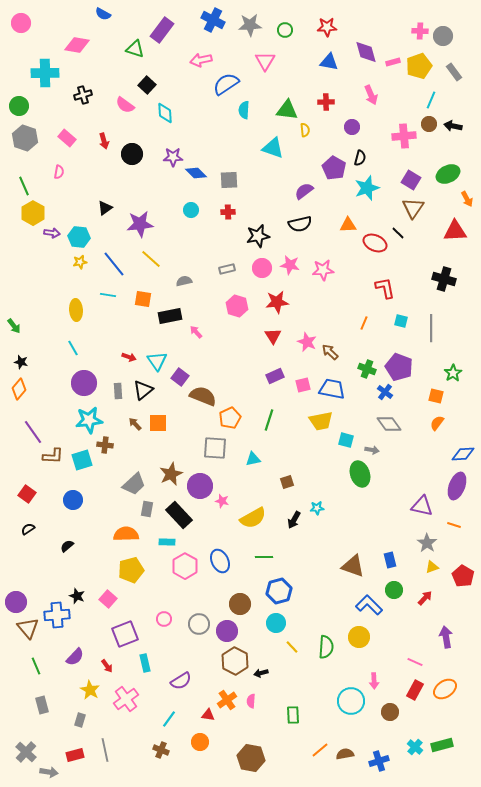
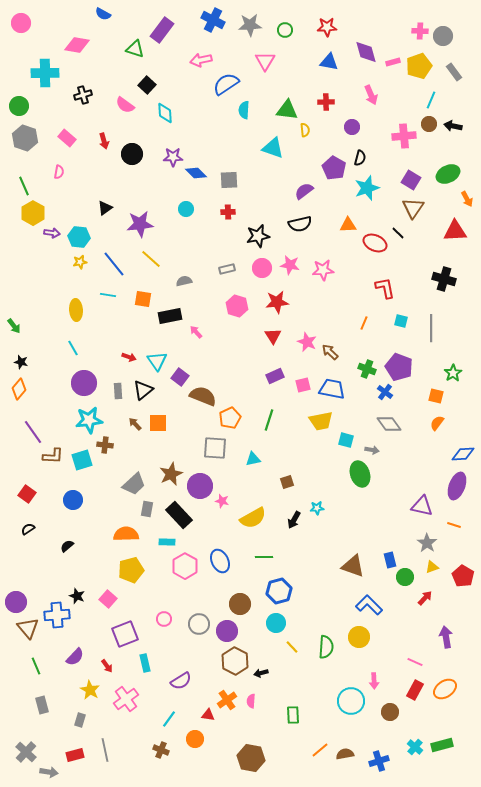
cyan circle at (191, 210): moved 5 px left, 1 px up
green circle at (394, 590): moved 11 px right, 13 px up
orange circle at (200, 742): moved 5 px left, 3 px up
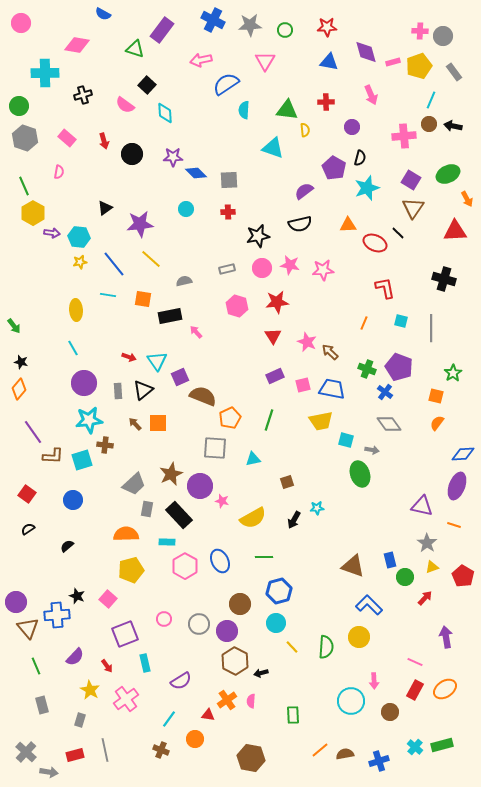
purple square at (180, 377): rotated 30 degrees clockwise
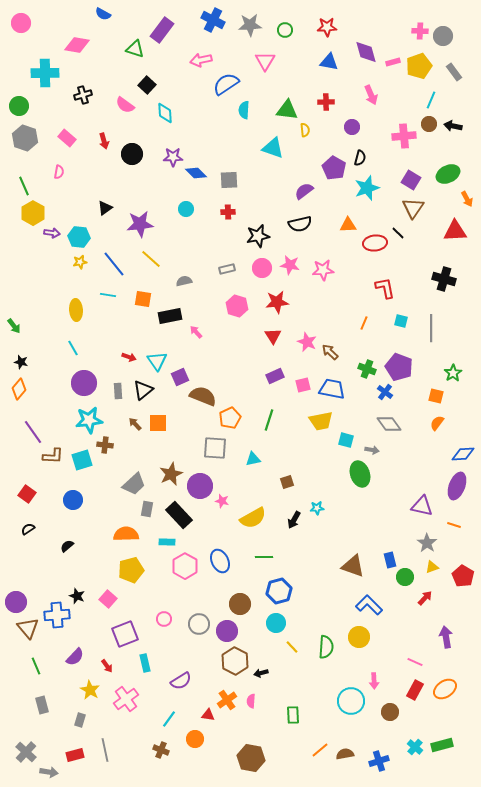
red ellipse at (375, 243): rotated 30 degrees counterclockwise
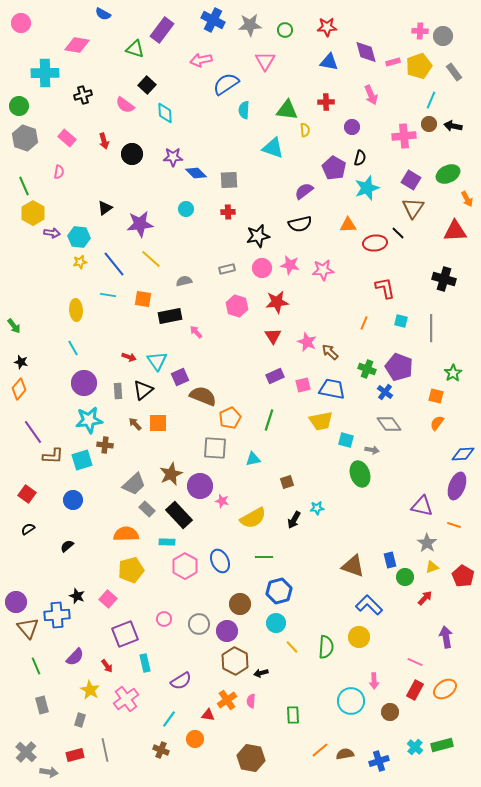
gray rectangle at (147, 509): rotated 56 degrees counterclockwise
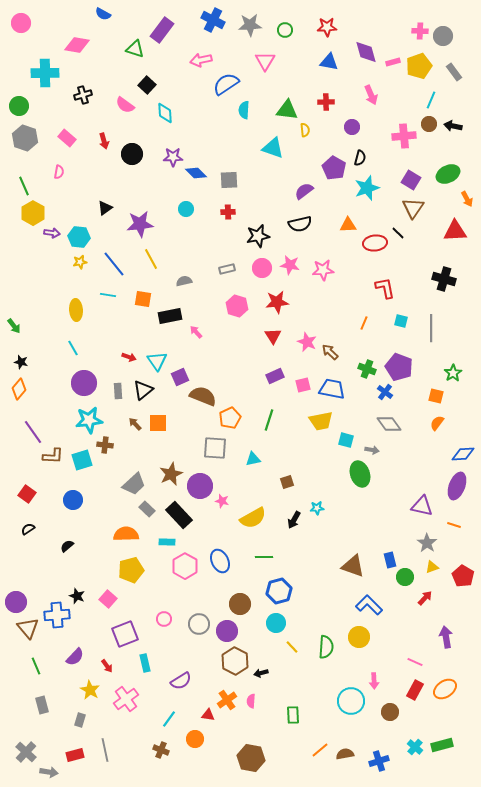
yellow line at (151, 259): rotated 20 degrees clockwise
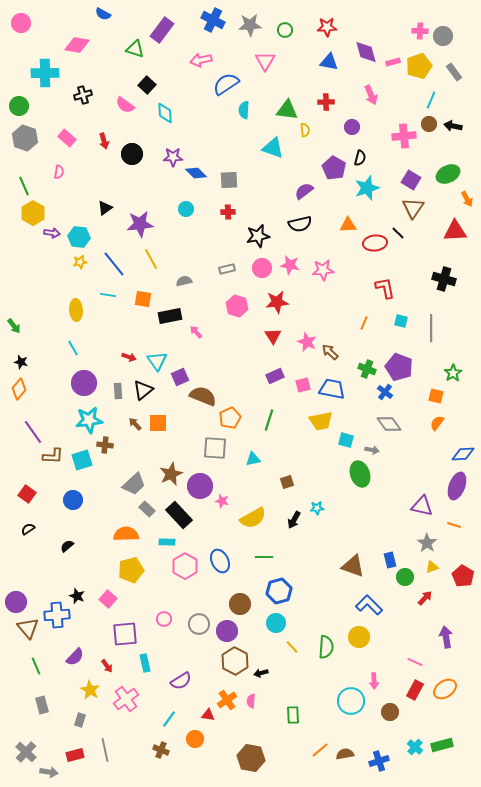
purple square at (125, 634): rotated 16 degrees clockwise
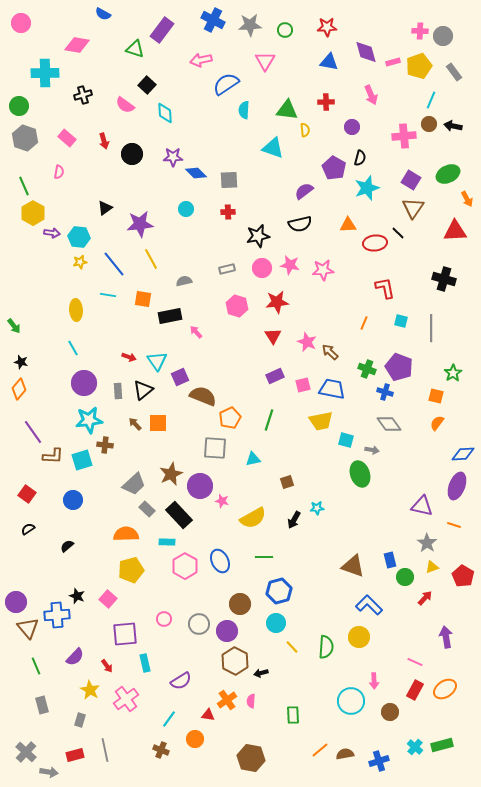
blue cross at (385, 392): rotated 21 degrees counterclockwise
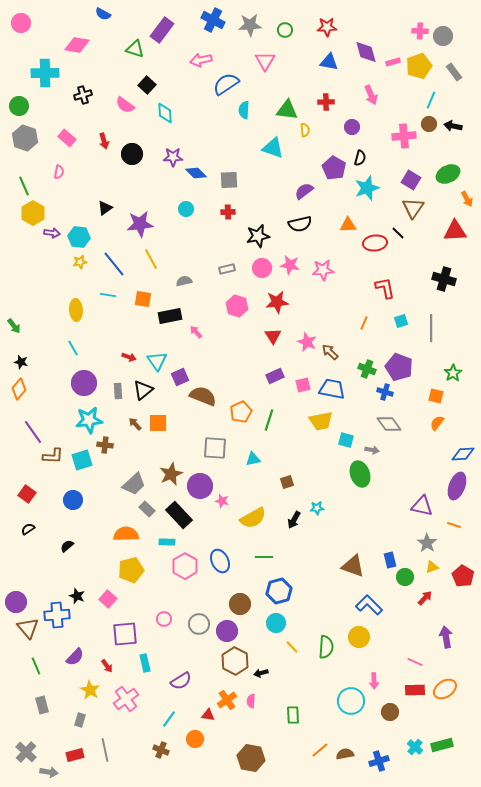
cyan square at (401, 321): rotated 32 degrees counterclockwise
orange pentagon at (230, 418): moved 11 px right, 6 px up
red rectangle at (415, 690): rotated 60 degrees clockwise
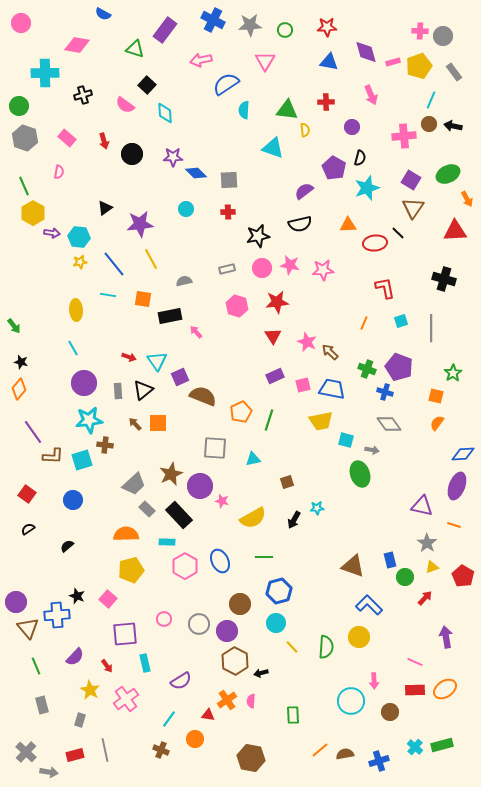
purple rectangle at (162, 30): moved 3 px right
